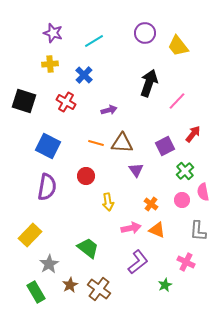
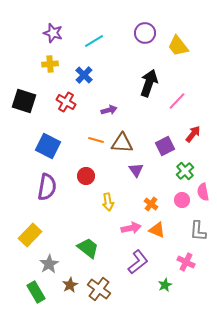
orange line: moved 3 px up
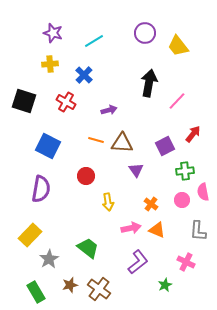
black arrow: rotated 8 degrees counterclockwise
green cross: rotated 36 degrees clockwise
purple semicircle: moved 6 px left, 2 px down
gray star: moved 5 px up
brown star: rotated 14 degrees clockwise
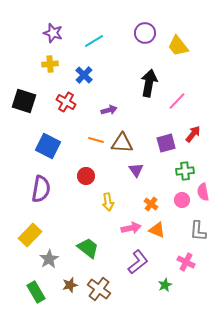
purple square: moved 1 px right, 3 px up; rotated 12 degrees clockwise
